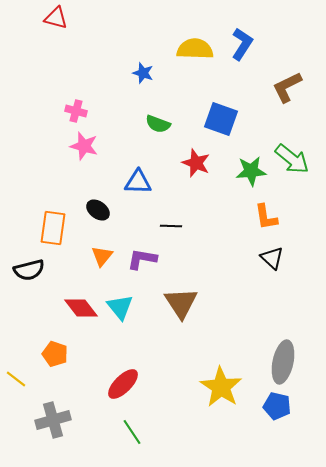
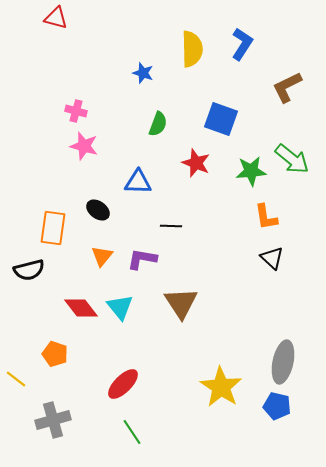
yellow semicircle: moved 3 px left; rotated 87 degrees clockwise
green semicircle: rotated 90 degrees counterclockwise
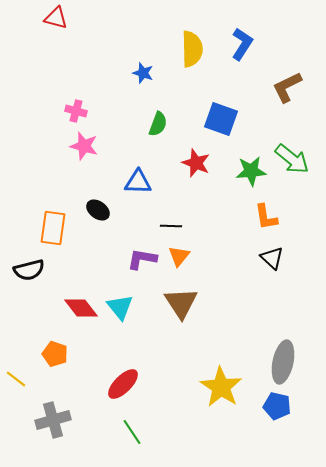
orange triangle: moved 77 px right
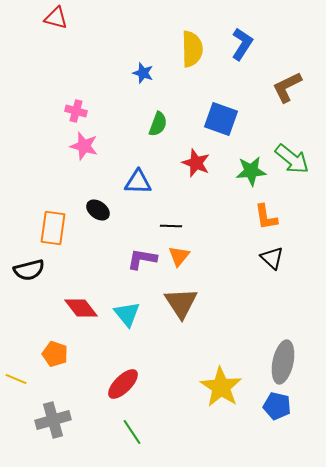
cyan triangle: moved 7 px right, 7 px down
yellow line: rotated 15 degrees counterclockwise
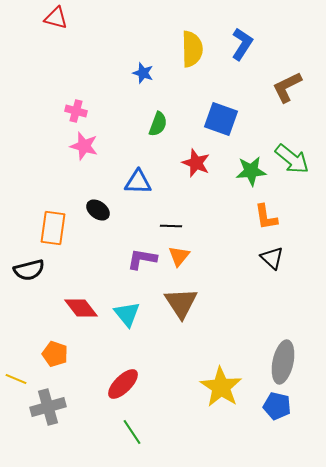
gray cross: moved 5 px left, 13 px up
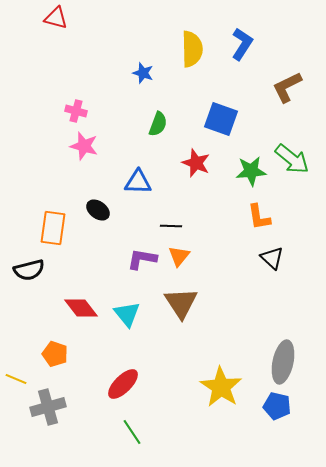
orange L-shape: moved 7 px left
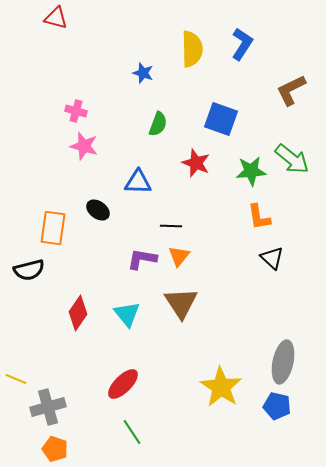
brown L-shape: moved 4 px right, 3 px down
red diamond: moved 3 px left, 5 px down; rotated 72 degrees clockwise
orange pentagon: moved 95 px down
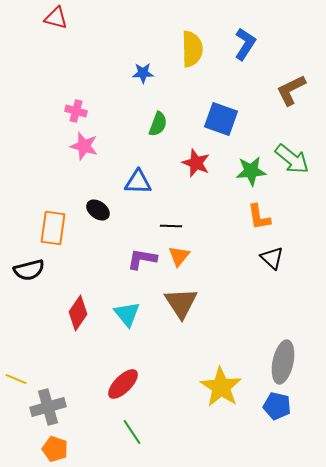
blue L-shape: moved 3 px right
blue star: rotated 20 degrees counterclockwise
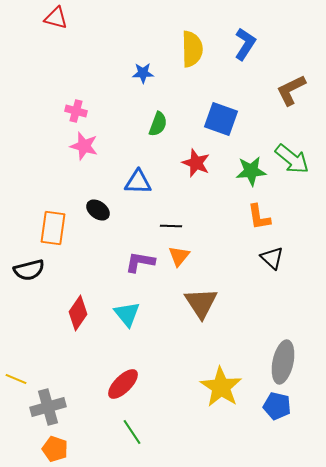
purple L-shape: moved 2 px left, 3 px down
brown triangle: moved 20 px right
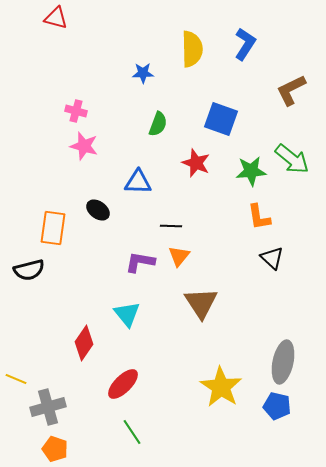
red diamond: moved 6 px right, 30 px down
